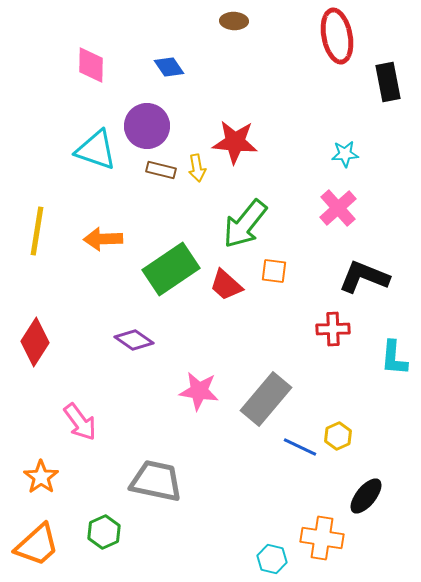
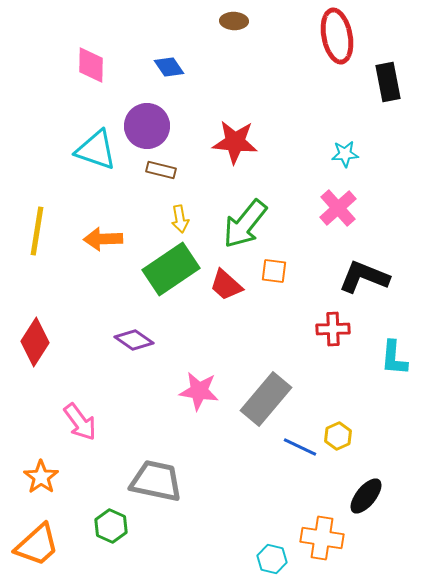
yellow arrow: moved 17 px left, 51 px down
green hexagon: moved 7 px right, 6 px up; rotated 12 degrees counterclockwise
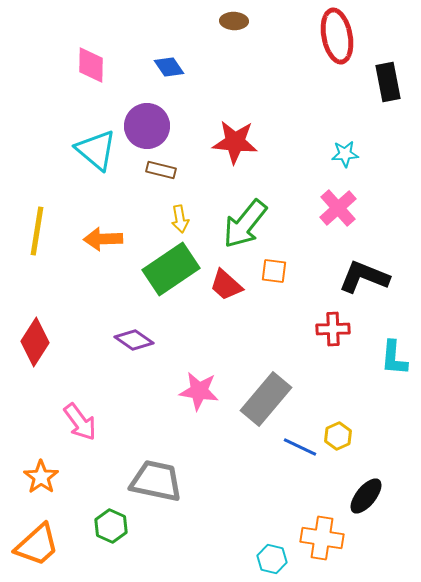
cyan triangle: rotated 21 degrees clockwise
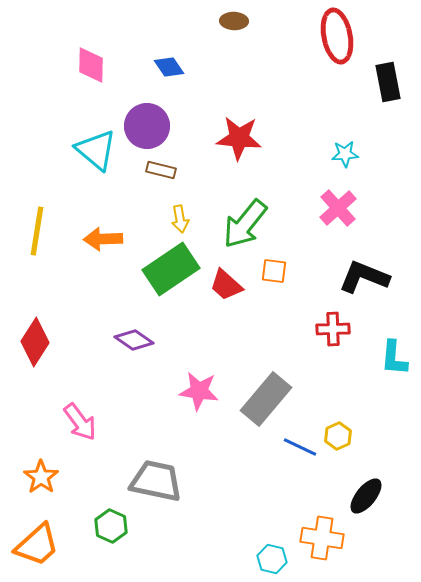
red star: moved 4 px right, 4 px up
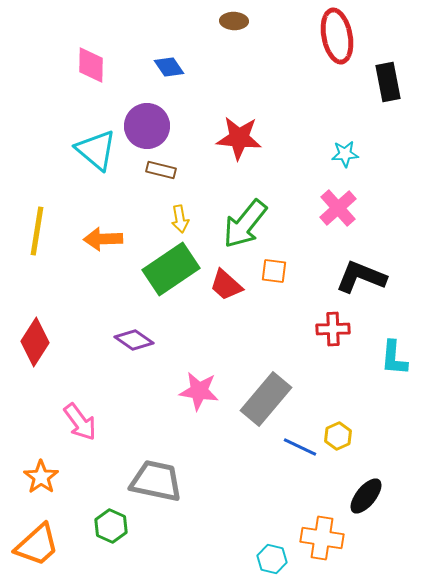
black L-shape: moved 3 px left
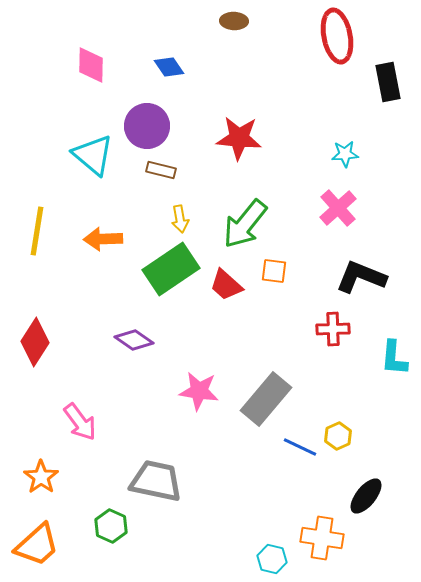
cyan triangle: moved 3 px left, 5 px down
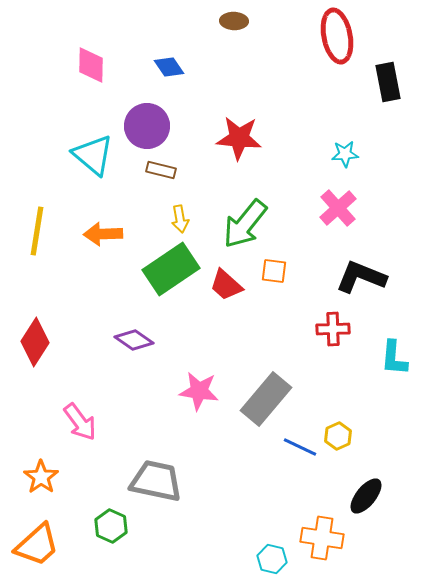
orange arrow: moved 5 px up
